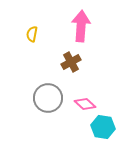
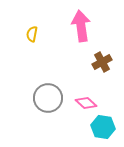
pink arrow: rotated 12 degrees counterclockwise
brown cross: moved 31 px right
pink diamond: moved 1 px right, 1 px up
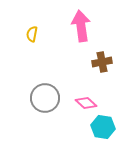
brown cross: rotated 18 degrees clockwise
gray circle: moved 3 px left
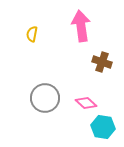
brown cross: rotated 30 degrees clockwise
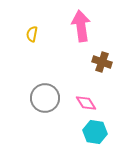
pink diamond: rotated 15 degrees clockwise
cyan hexagon: moved 8 px left, 5 px down
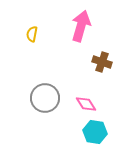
pink arrow: rotated 24 degrees clockwise
pink diamond: moved 1 px down
